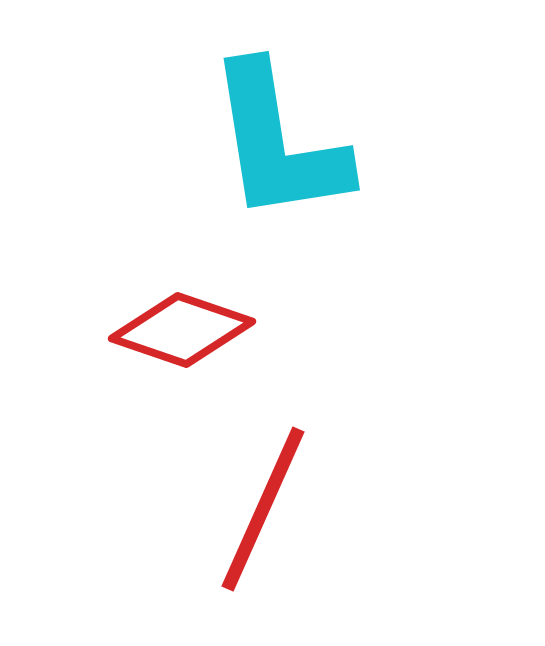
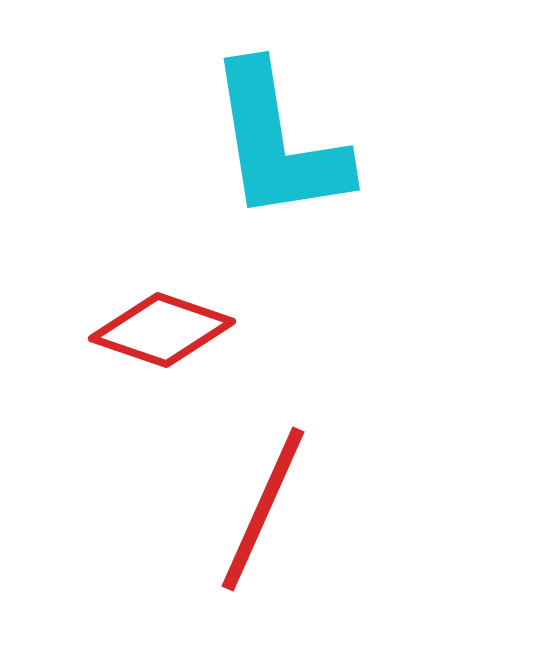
red diamond: moved 20 px left
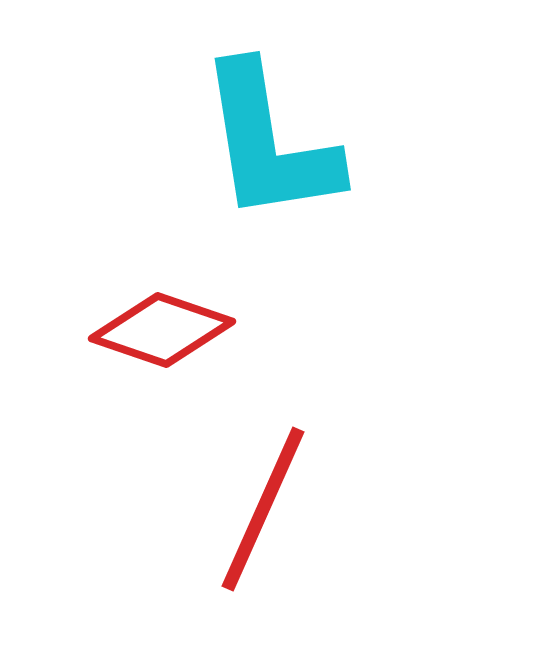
cyan L-shape: moved 9 px left
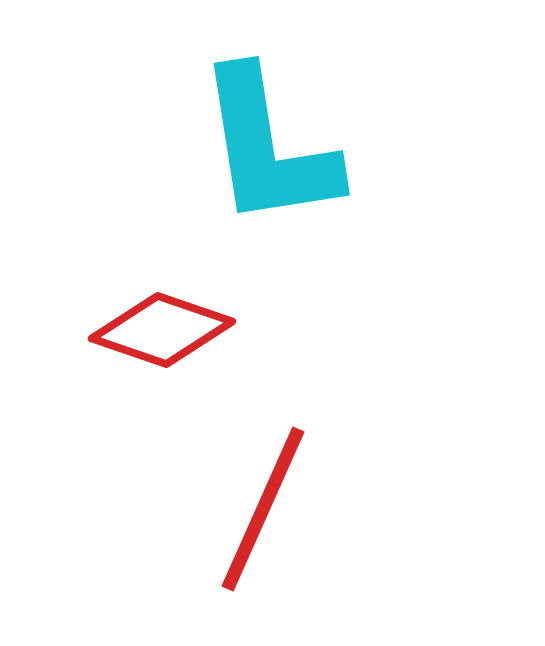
cyan L-shape: moved 1 px left, 5 px down
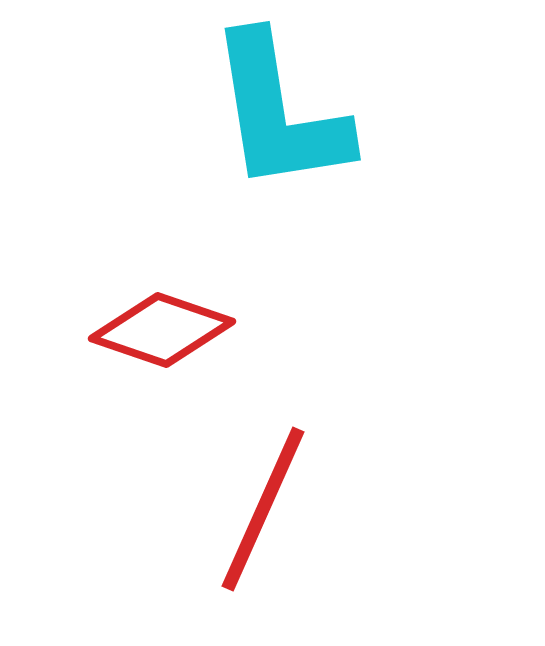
cyan L-shape: moved 11 px right, 35 px up
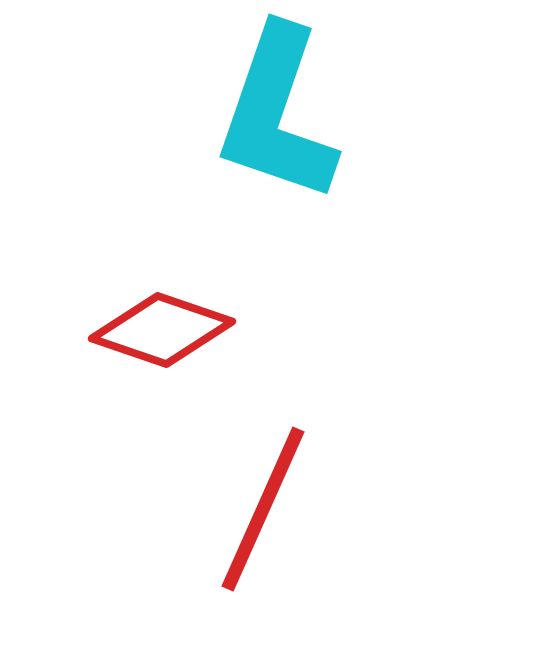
cyan L-shape: moved 2 px left, 1 px down; rotated 28 degrees clockwise
